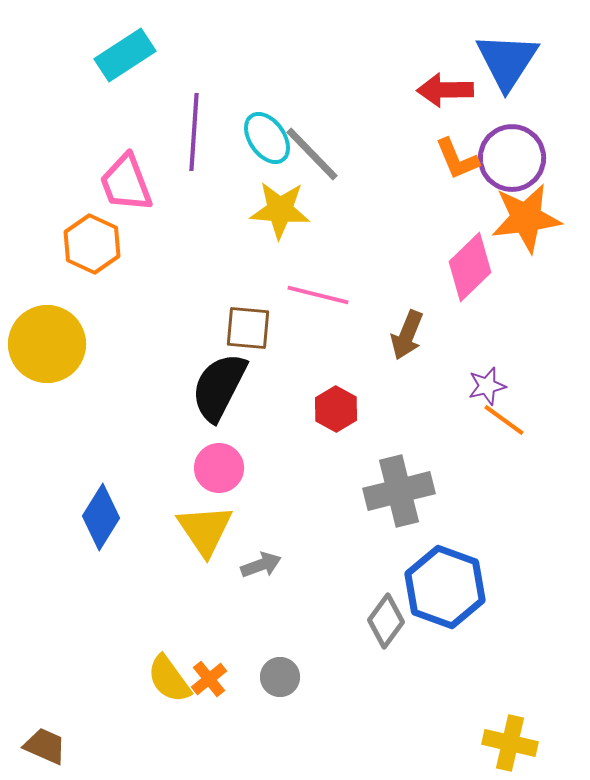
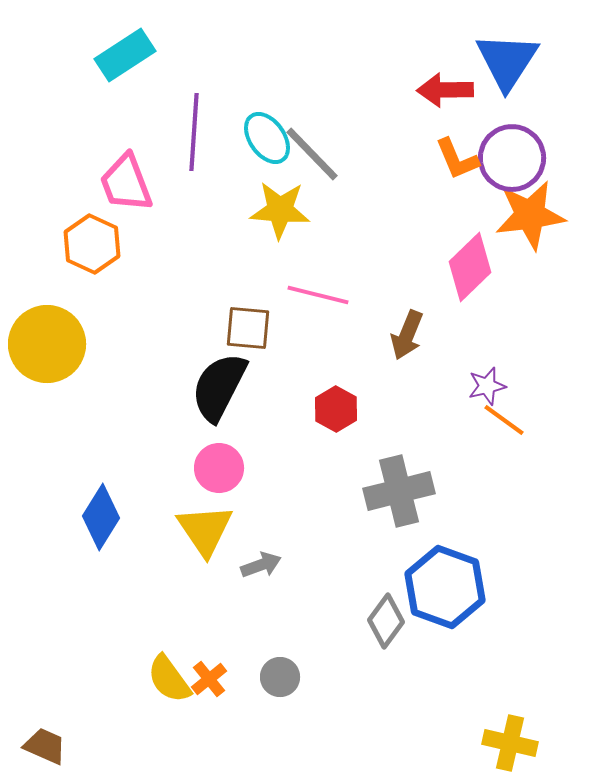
orange star: moved 4 px right, 3 px up
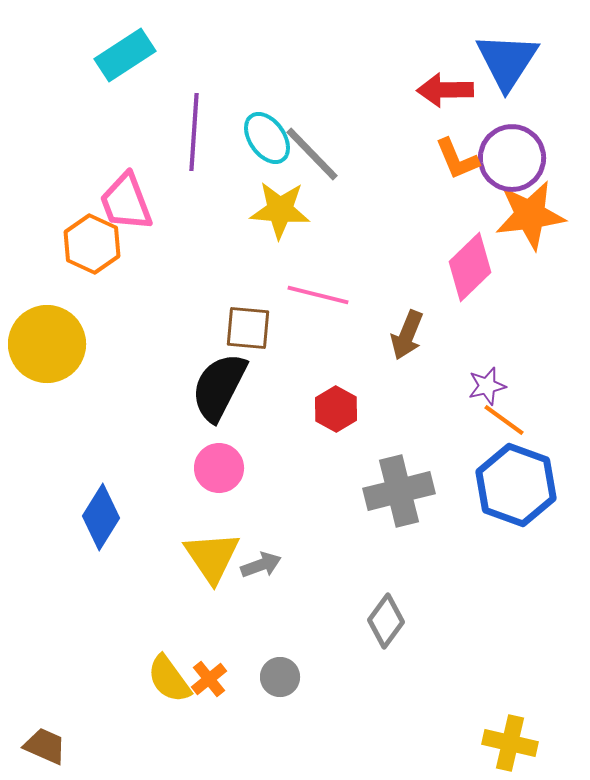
pink trapezoid: moved 19 px down
yellow triangle: moved 7 px right, 27 px down
blue hexagon: moved 71 px right, 102 px up
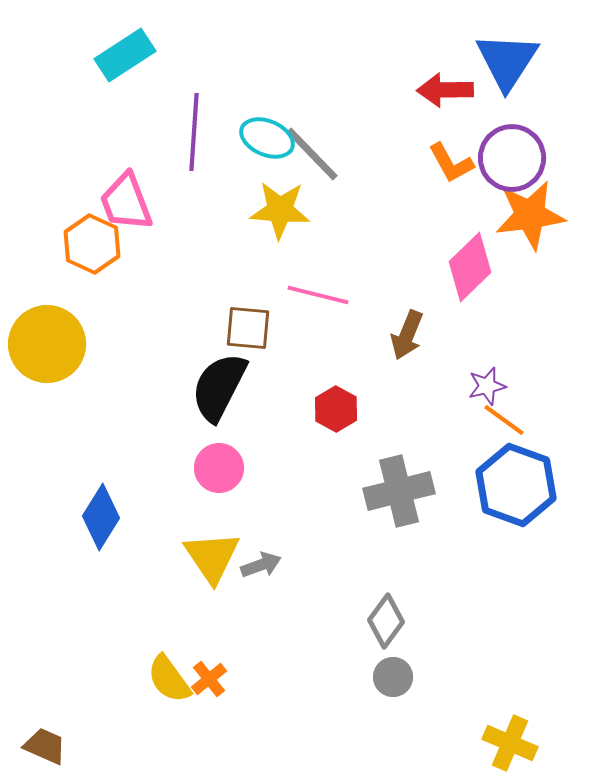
cyan ellipse: rotated 32 degrees counterclockwise
orange L-shape: moved 6 px left, 4 px down; rotated 6 degrees counterclockwise
gray circle: moved 113 px right
yellow cross: rotated 10 degrees clockwise
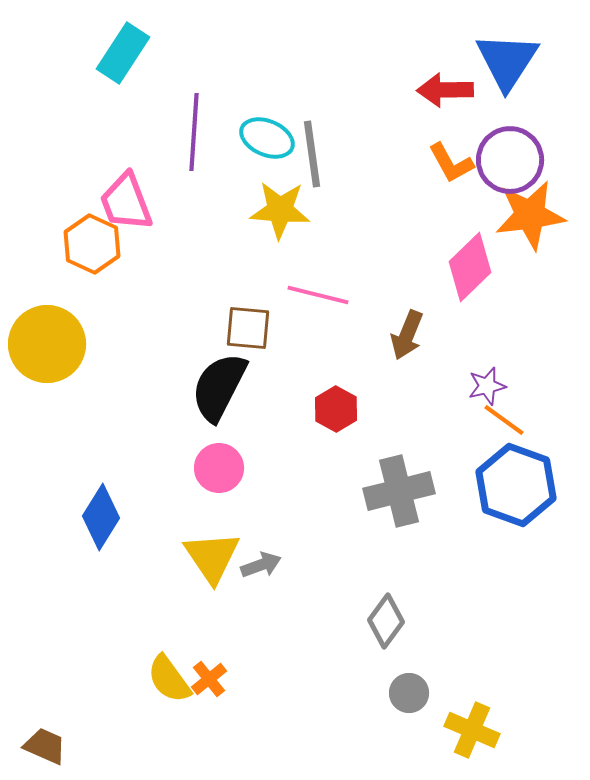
cyan rectangle: moved 2 px left, 2 px up; rotated 24 degrees counterclockwise
gray line: rotated 36 degrees clockwise
purple circle: moved 2 px left, 2 px down
gray circle: moved 16 px right, 16 px down
yellow cross: moved 38 px left, 13 px up
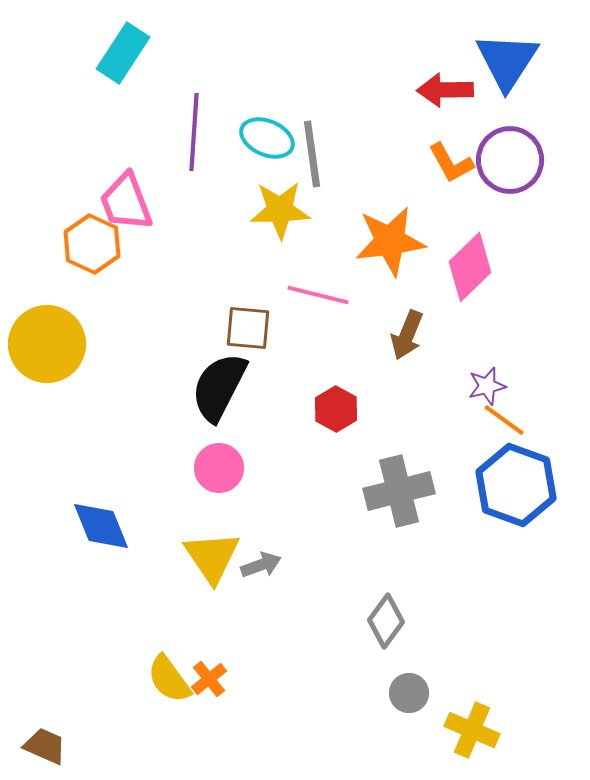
yellow star: rotated 6 degrees counterclockwise
orange star: moved 140 px left, 26 px down
blue diamond: moved 9 px down; rotated 54 degrees counterclockwise
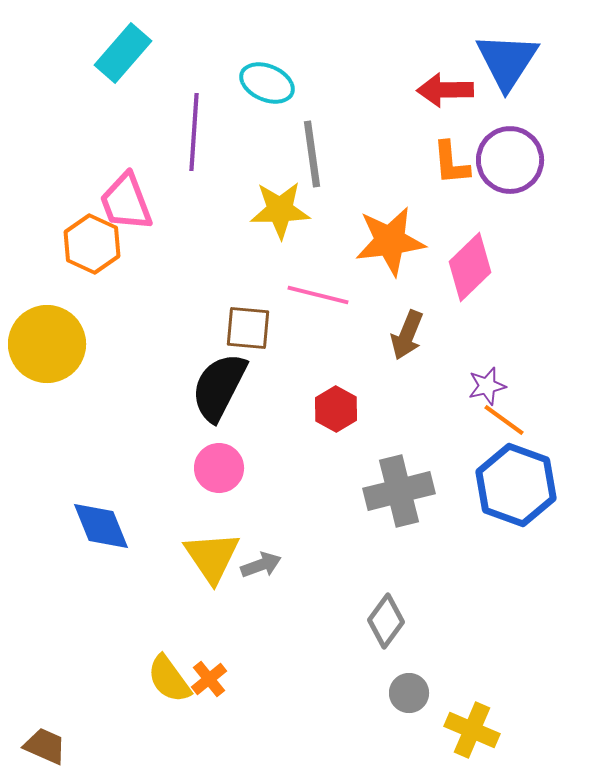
cyan rectangle: rotated 8 degrees clockwise
cyan ellipse: moved 55 px up
orange L-shape: rotated 24 degrees clockwise
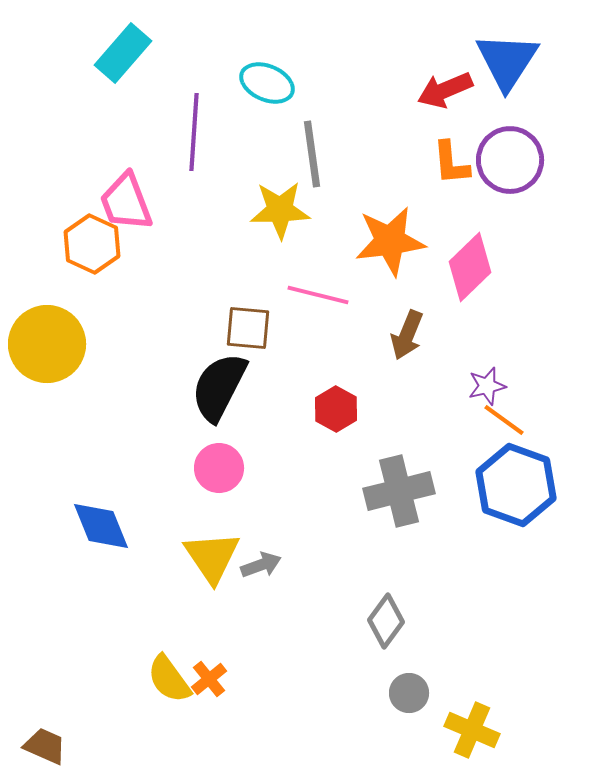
red arrow: rotated 22 degrees counterclockwise
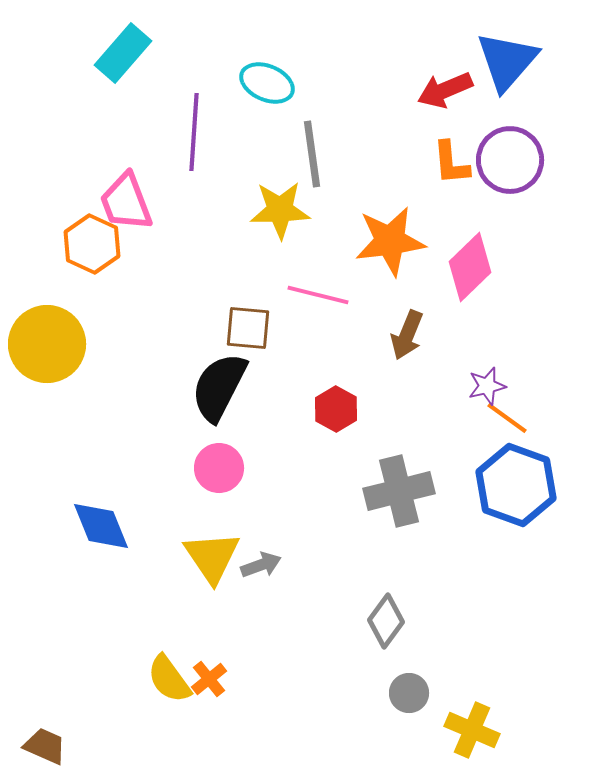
blue triangle: rotated 8 degrees clockwise
orange line: moved 3 px right, 2 px up
